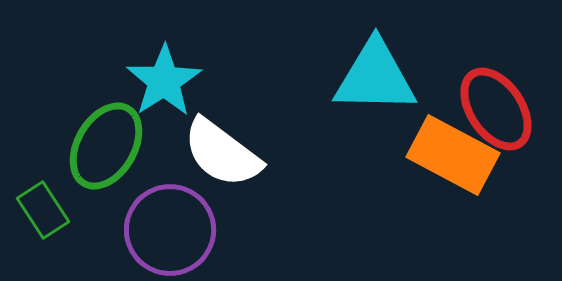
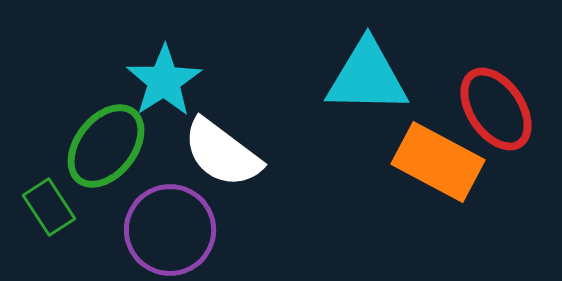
cyan triangle: moved 8 px left
green ellipse: rotated 8 degrees clockwise
orange rectangle: moved 15 px left, 7 px down
green rectangle: moved 6 px right, 3 px up
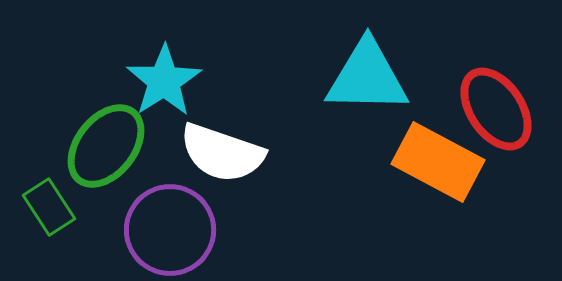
white semicircle: rotated 18 degrees counterclockwise
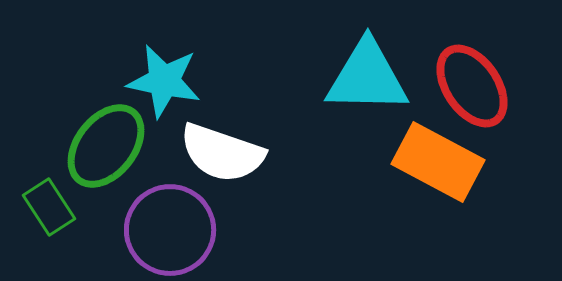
cyan star: rotated 28 degrees counterclockwise
red ellipse: moved 24 px left, 23 px up
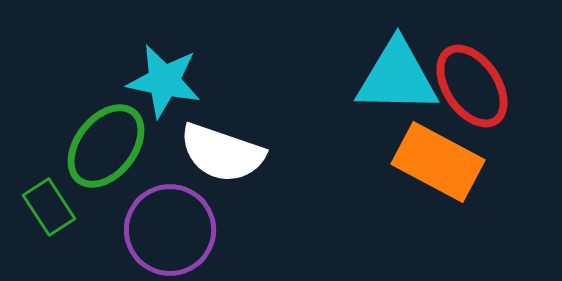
cyan triangle: moved 30 px right
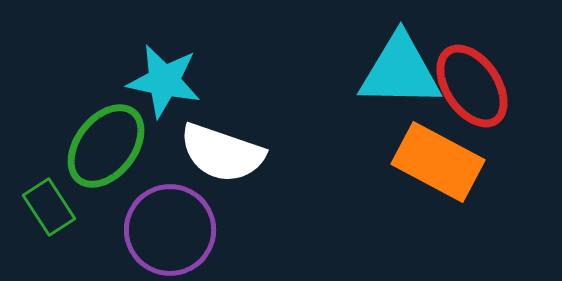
cyan triangle: moved 3 px right, 6 px up
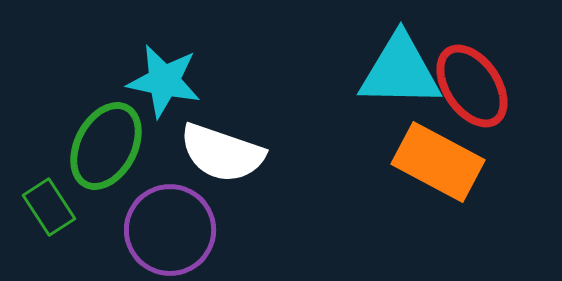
green ellipse: rotated 10 degrees counterclockwise
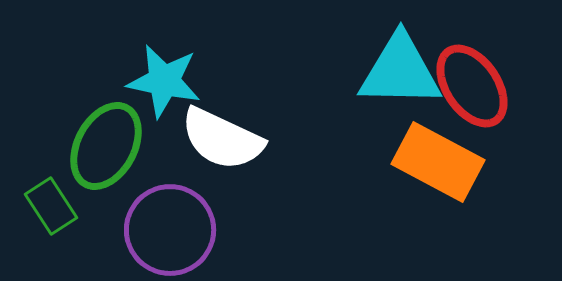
white semicircle: moved 14 px up; rotated 6 degrees clockwise
green rectangle: moved 2 px right, 1 px up
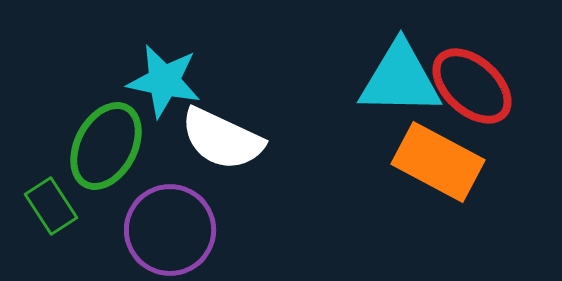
cyan triangle: moved 8 px down
red ellipse: rotated 14 degrees counterclockwise
